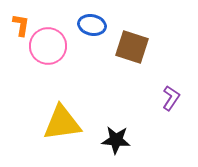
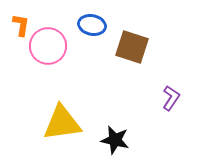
black star: moved 1 px left; rotated 8 degrees clockwise
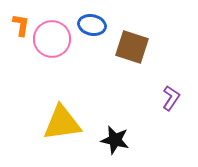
pink circle: moved 4 px right, 7 px up
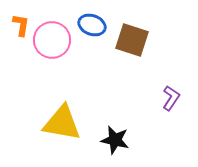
blue ellipse: rotated 8 degrees clockwise
pink circle: moved 1 px down
brown square: moved 7 px up
yellow triangle: rotated 18 degrees clockwise
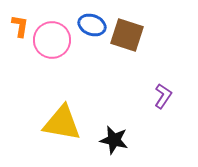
orange L-shape: moved 1 px left, 1 px down
brown square: moved 5 px left, 5 px up
purple L-shape: moved 8 px left, 2 px up
black star: moved 1 px left
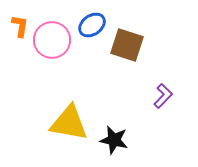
blue ellipse: rotated 56 degrees counterclockwise
brown square: moved 10 px down
purple L-shape: rotated 10 degrees clockwise
yellow triangle: moved 7 px right
